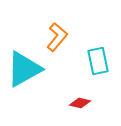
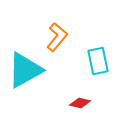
cyan triangle: moved 1 px right, 1 px down
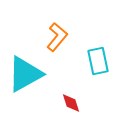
cyan triangle: moved 4 px down
red diamond: moved 9 px left; rotated 60 degrees clockwise
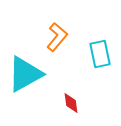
cyan rectangle: moved 2 px right, 7 px up
red diamond: rotated 10 degrees clockwise
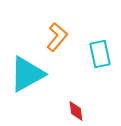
cyan triangle: moved 2 px right
red diamond: moved 5 px right, 8 px down
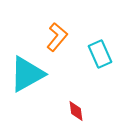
cyan rectangle: rotated 12 degrees counterclockwise
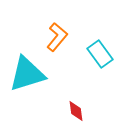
cyan rectangle: rotated 12 degrees counterclockwise
cyan triangle: rotated 12 degrees clockwise
